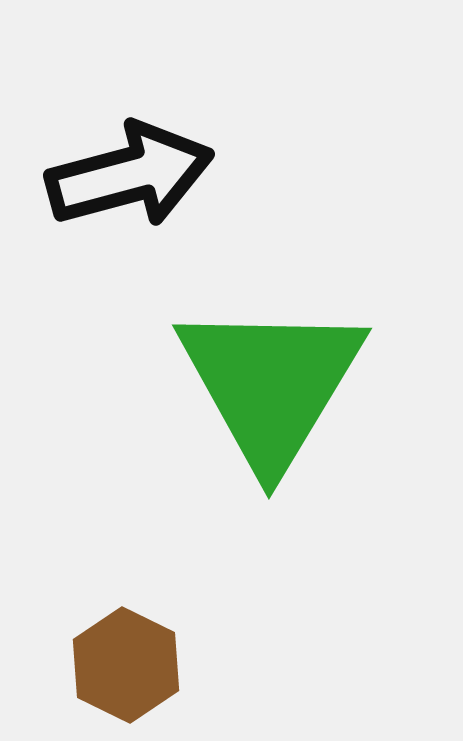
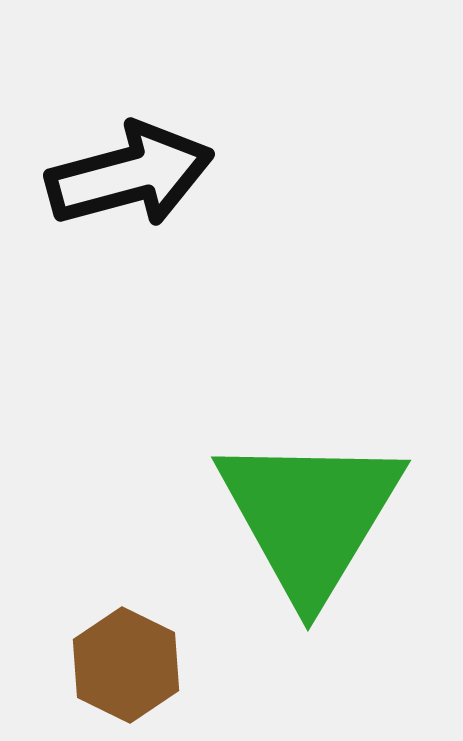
green triangle: moved 39 px right, 132 px down
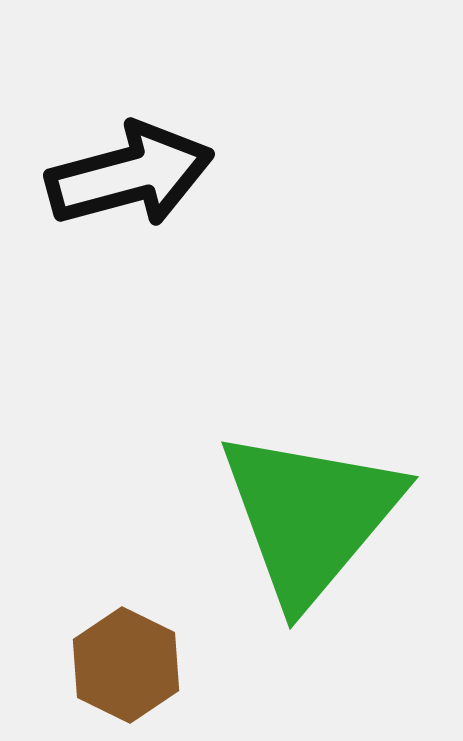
green triangle: rotated 9 degrees clockwise
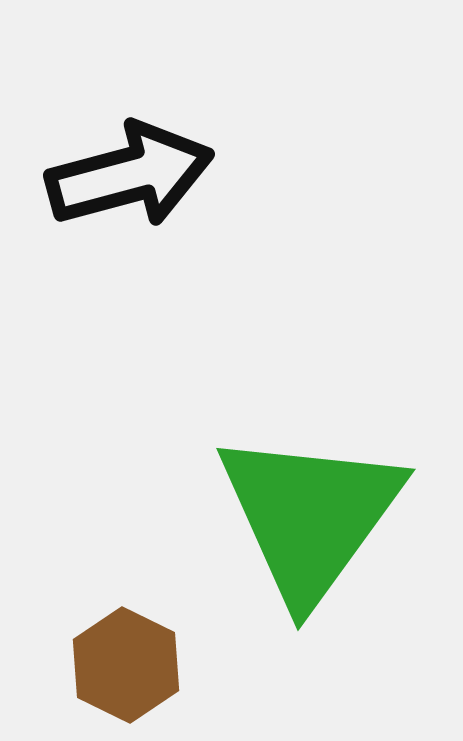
green triangle: rotated 4 degrees counterclockwise
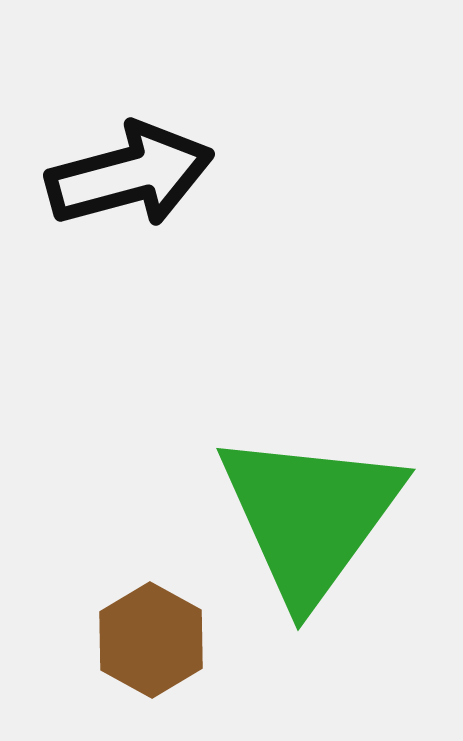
brown hexagon: moved 25 px right, 25 px up; rotated 3 degrees clockwise
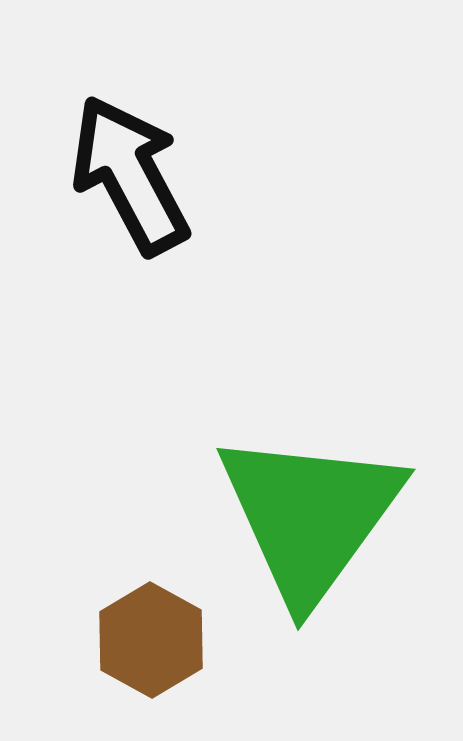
black arrow: rotated 103 degrees counterclockwise
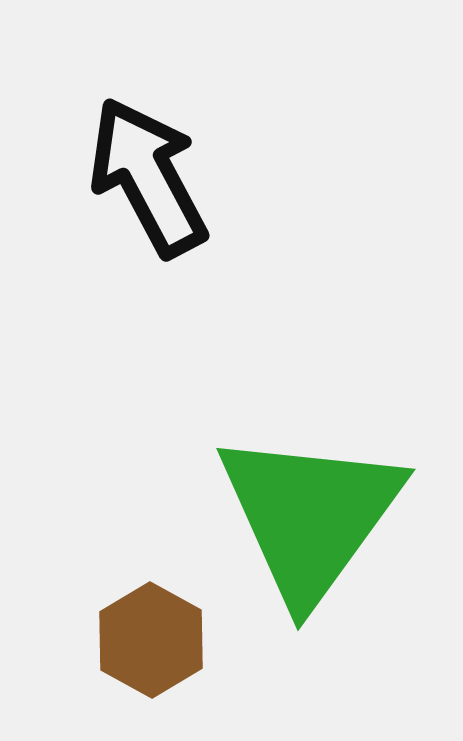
black arrow: moved 18 px right, 2 px down
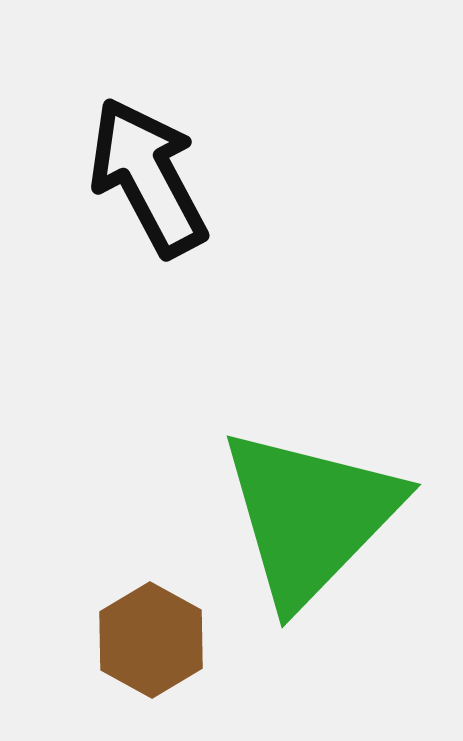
green triangle: rotated 8 degrees clockwise
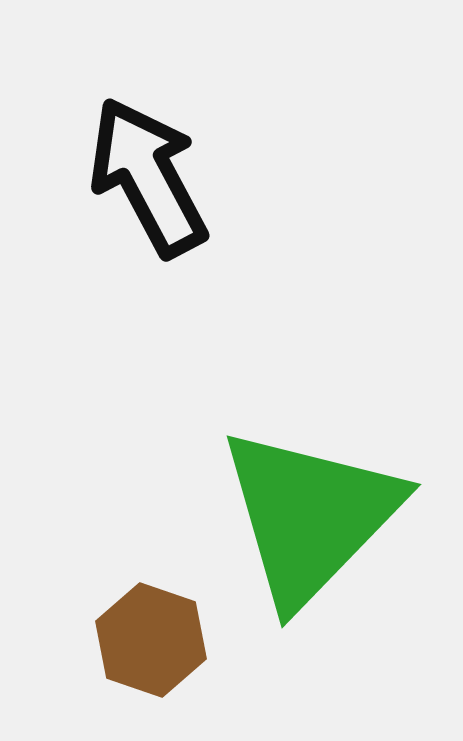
brown hexagon: rotated 10 degrees counterclockwise
